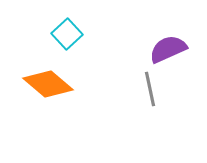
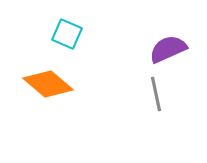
cyan square: rotated 24 degrees counterclockwise
gray line: moved 6 px right, 5 px down
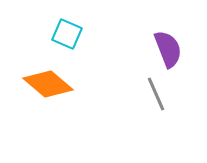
purple semicircle: rotated 93 degrees clockwise
gray line: rotated 12 degrees counterclockwise
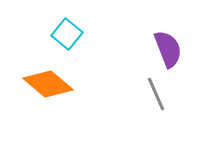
cyan square: rotated 16 degrees clockwise
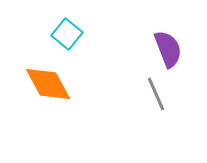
orange diamond: rotated 21 degrees clockwise
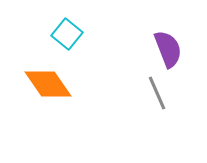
orange diamond: rotated 6 degrees counterclockwise
gray line: moved 1 px right, 1 px up
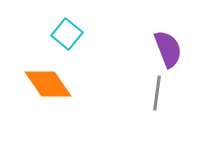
gray line: rotated 32 degrees clockwise
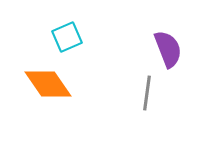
cyan square: moved 3 px down; rotated 28 degrees clockwise
gray line: moved 10 px left
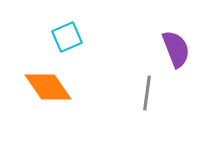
purple semicircle: moved 8 px right
orange diamond: moved 3 px down
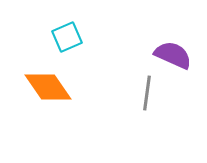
purple semicircle: moved 3 px left, 6 px down; rotated 45 degrees counterclockwise
